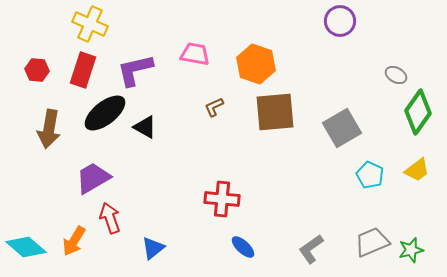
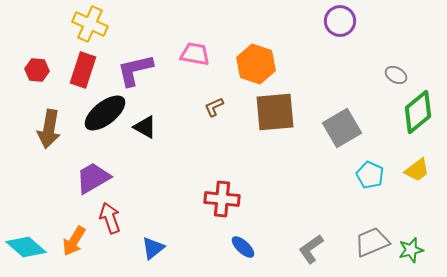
green diamond: rotated 15 degrees clockwise
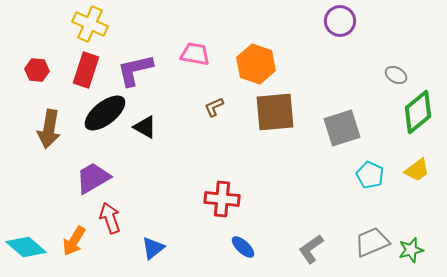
red rectangle: moved 3 px right
gray square: rotated 12 degrees clockwise
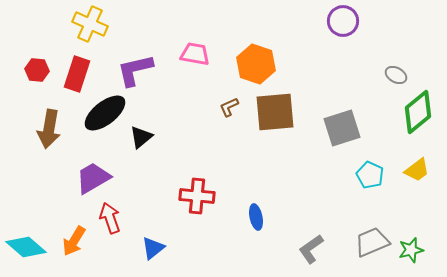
purple circle: moved 3 px right
red rectangle: moved 9 px left, 4 px down
brown L-shape: moved 15 px right
black triangle: moved 4 px left, 10 px down; rotated 50 degrees clockwise
red cross: moved 25 px left, 3 px up
blue ellipse: moved 13 px right, 30 px up; rotated 35 degrees clockwise
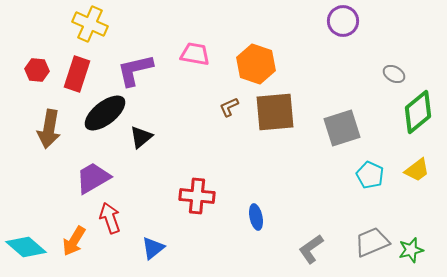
gray ellipse: moved 2 px left, 1 px up
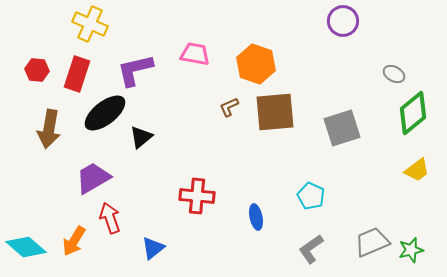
green diamond: moved 5 px left, 1 px down
cyan pentagon: moved 59 px left, 21 px down
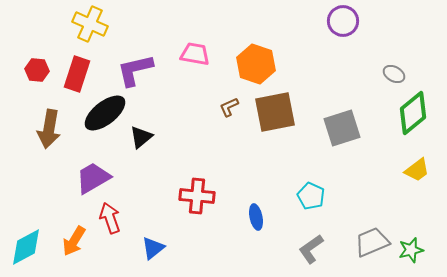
brown square: rotated 6 degrees counterclockwise
cyan diamond: rotated 69 degrees counterclockwise
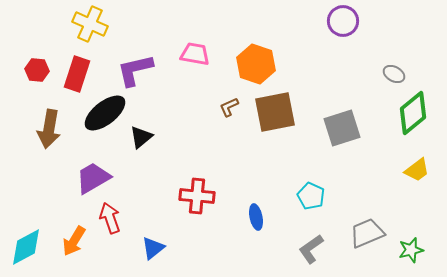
gray trapezoid: moved 5 px left, 9 px up
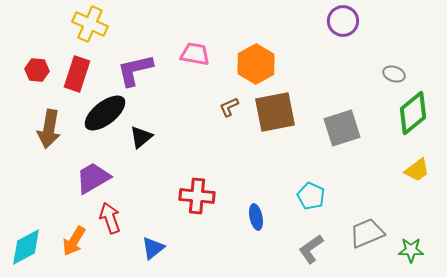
orange hexagon: rotated 12 degrees clockwise
gray ellipse: rotated 10 degrees counterclockwise
green star: rotated 15 degrees clockwise
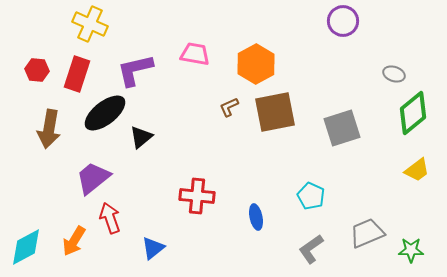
purple trapezoid: rotated 9 degrees counterclockwise
